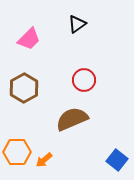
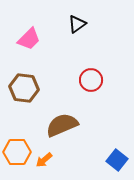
red circle: moved 7 px right
brown hexagon: rotated 24 degrees counterclockwise
brown semicircle: moved 10 px left, 6 px down
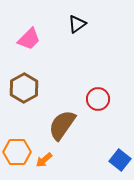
red circle: moved 7 px right, 19 px down
brown hexagon: rotated 24 degrees clockwise
brown semicircle: rotated 32 degrees counterclockwise
blue square: moved 3 px right
